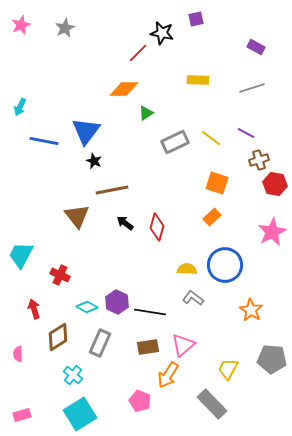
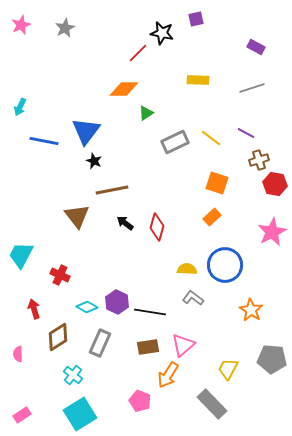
pink rectangle at (22, 415): rotated 18 degrees counterclockwise
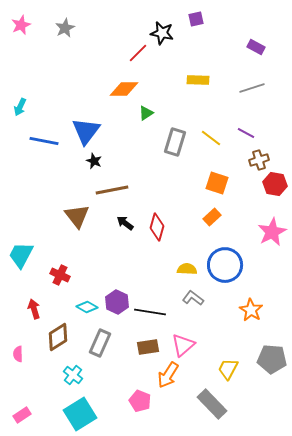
gray rectangle at (175, 142): rotated 48 degrees counterclockwise
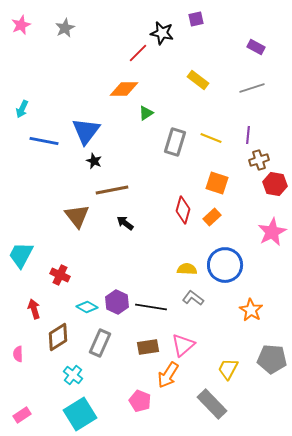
yellow rectangle at (198, 80): rotated 35 degrees clockwise
cyan arrow at (20, 107): moved 2 px right, 2 px down
purple line at (246, 133): moved 2 px right, 2 px down; rotated 66 degrees clockwise
yellow line at (211, 138): rotated 15 degrees counterclockwise
red diamond at (157, 227): moved 26 px right, 17 px up
black line at (150, 312): moved 1 px right, 5 px up
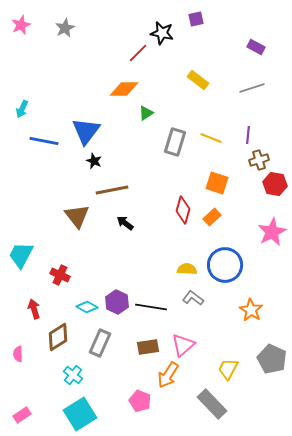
gray pentagon at (272, 359): rotated 20 degrees clockwise
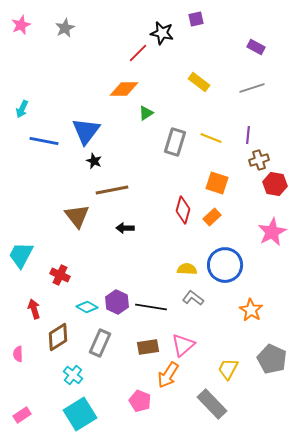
yellow rectangle at (198, 80): moved 1 px right, 2 px down
black arrow at (125, 223): moved 5 px down; rotated 36 degrees counterclockwise
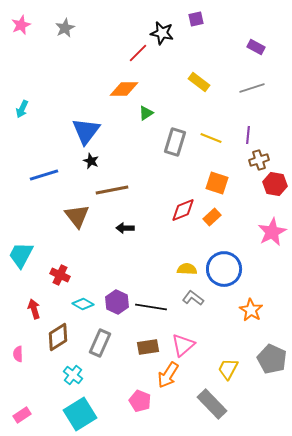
blue line at (44, 141): moved 34 px down; rotated 28 degrees counterclockwise
black star at (94, 161): moved 3 px left
red diamond at (183, 210): rotated 52 degrees clockwise
blue circle at (225, 265): moved 1 px left, 4 px down
cyan diamond at (87, 307): moved 4 px left, 3 px up
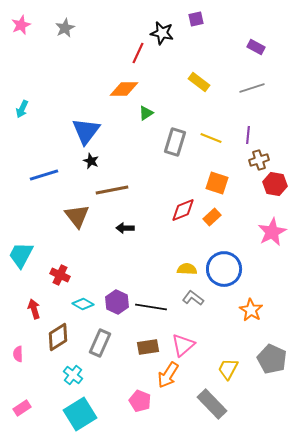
red line at (138, 53): rotated 20 degrees counterclockwise
pink rectangle at (22, 415): moved 7 px up
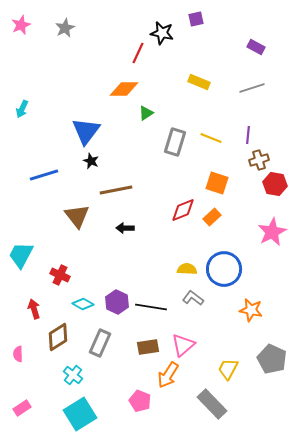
yellow rectangle at (199, 82): rotated 15 degrees counterclockwise
brown line at (112, 190): moved 4 px right
orange star at (251, 310): rotated 20 degrees counterclockwise
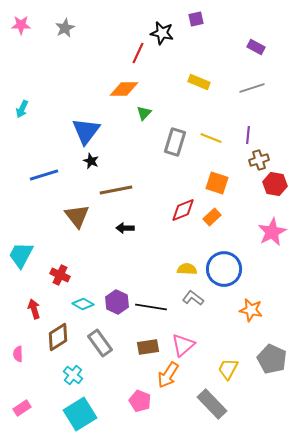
pink star at (21, 25): rotated 24 degrees clockwise
green triangle at (146, 113): moved 2 px left; rotated 14 degrees counterclockwise
gray rectangle at (100, 343): rotated 60 degrees counterclockwise
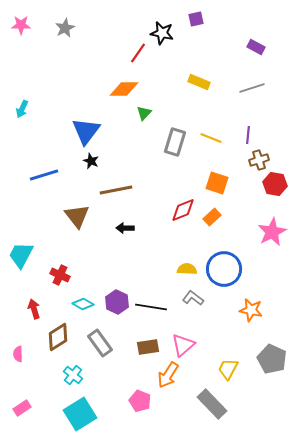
red line at (138, 53): rotated 10 degrees clockwise
